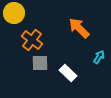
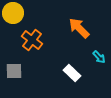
yellow circle: moved 1 px left
cyan arrow: rotated 104 degrees clockwise
gray square: moved 26 px left, 8 px down
white rectangle: moved 4 px right
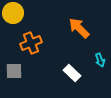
orange cross: moved 1 px left, 3 px down; rotated 30 degrees clockwise
cyan arrow: moved 1 px right, 3 px down; rotated 24 degrees clockwise
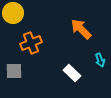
orange arrow: moved 2 px right, 1 px down
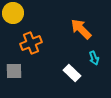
cyan arrow: moved 6 px left, 2 px up
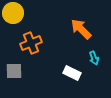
white rectangle: rotated 18 degrees counterclockwise
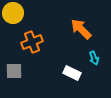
orange cross: moved 1 px right, 1 px up
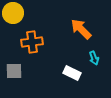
orange cross: rotated 15 degrees clockwise
